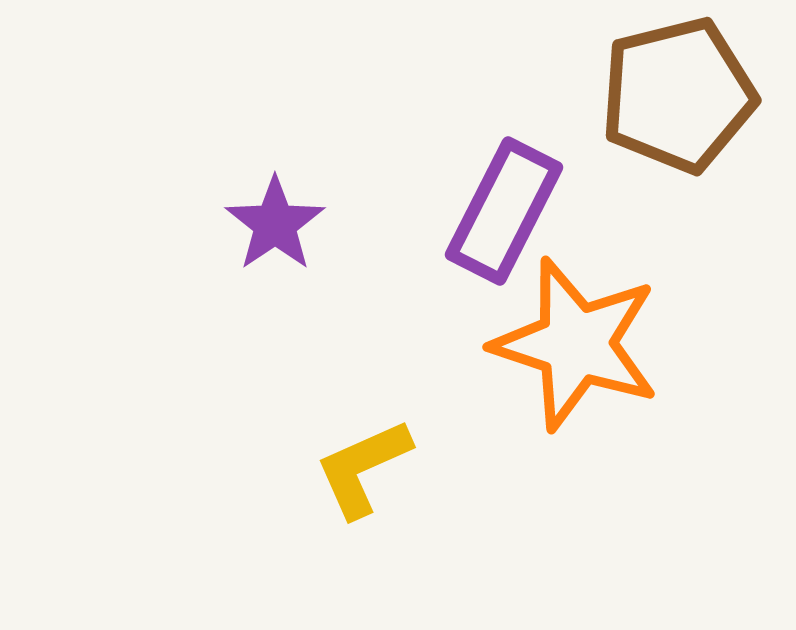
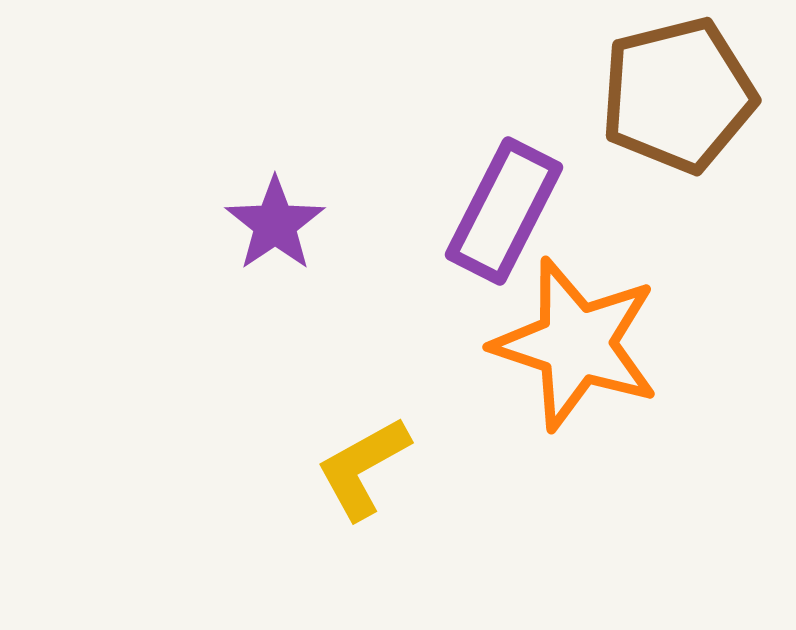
yellow L-shape: rotated 5 degrees counterclockwise
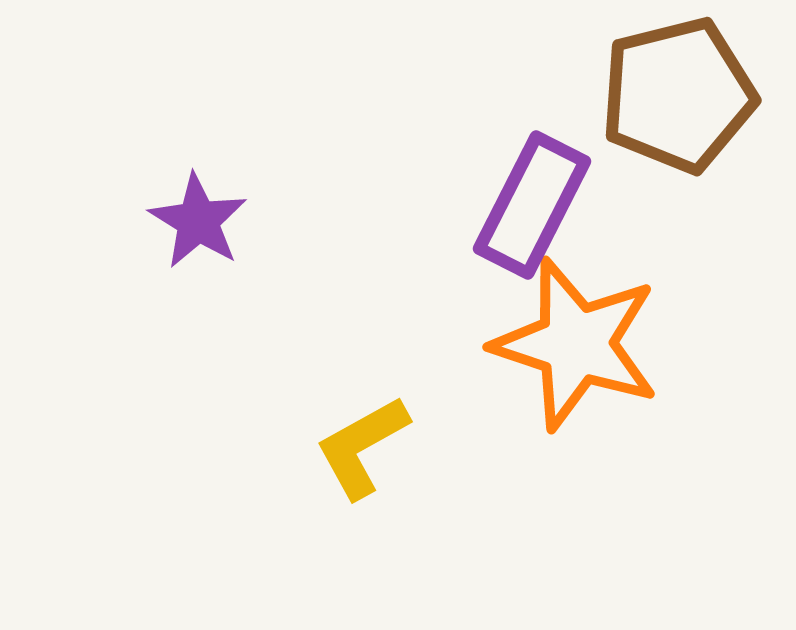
purple rectangle: moved 28 px right, 6 px up
purple star: moved 77 px left, 3 px up; rotated 6 degrees counterclockwise
yellow L-shape: moved 1 px left, 21 px up
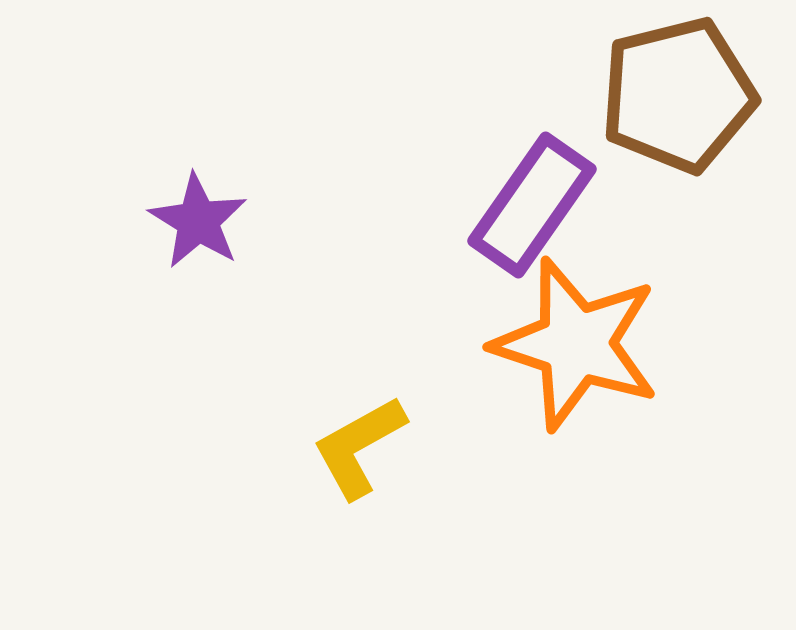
purple rectangle: rotated 8 degrees clockwise
yellow L-shape: moved 3 px left
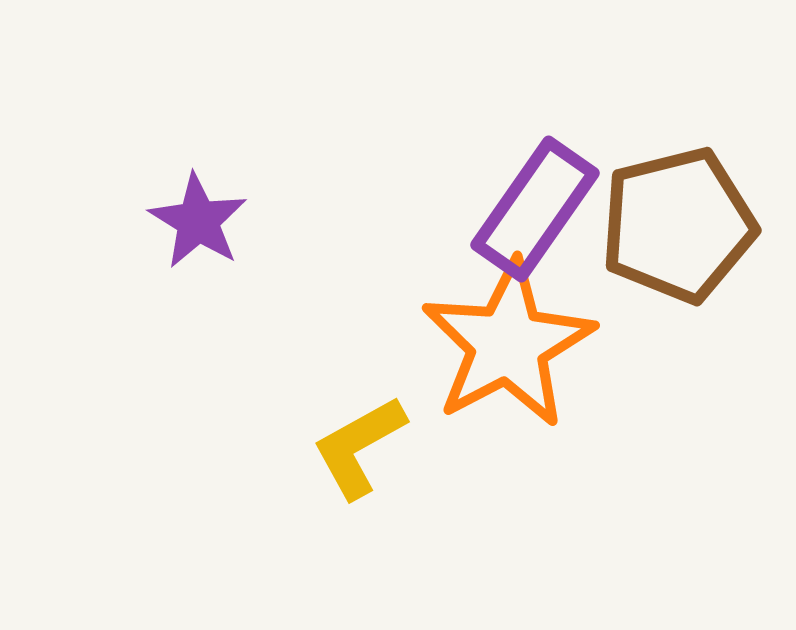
brown pentagon: moved 130 px down
purple rectangle: moved 3 px right, 4 px down
orange star: moved 68 px left; rotated 26 degrees clockwise
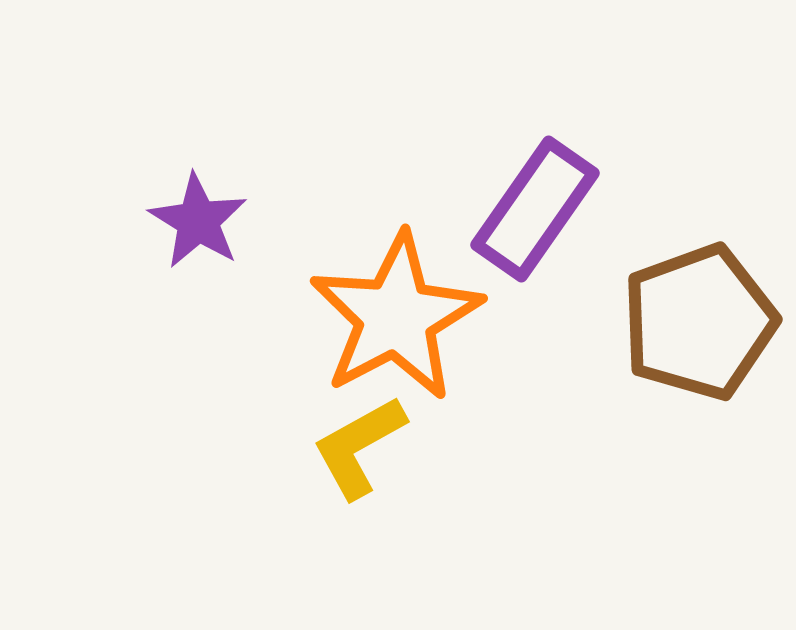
brown pentagon: moved 21 px right, 97 px down; rotated 6 degrees counterclockwise
orange star: moved 112 px left, 27 px up
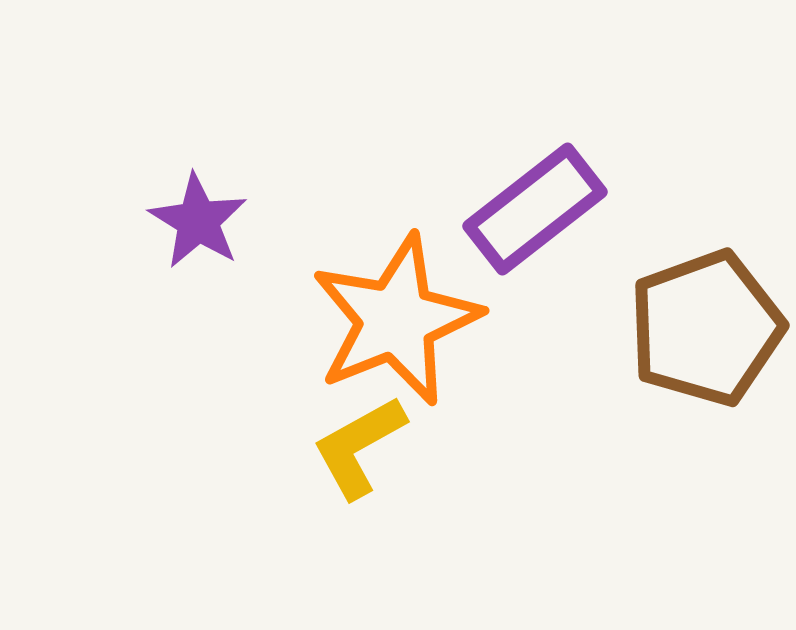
purple rectangle: rotated 17 degrees clockwise
orange star: moved 3 px down; rotated 6 degrees clockwise
brown pentagon: moved 7 px right, 6 px down
